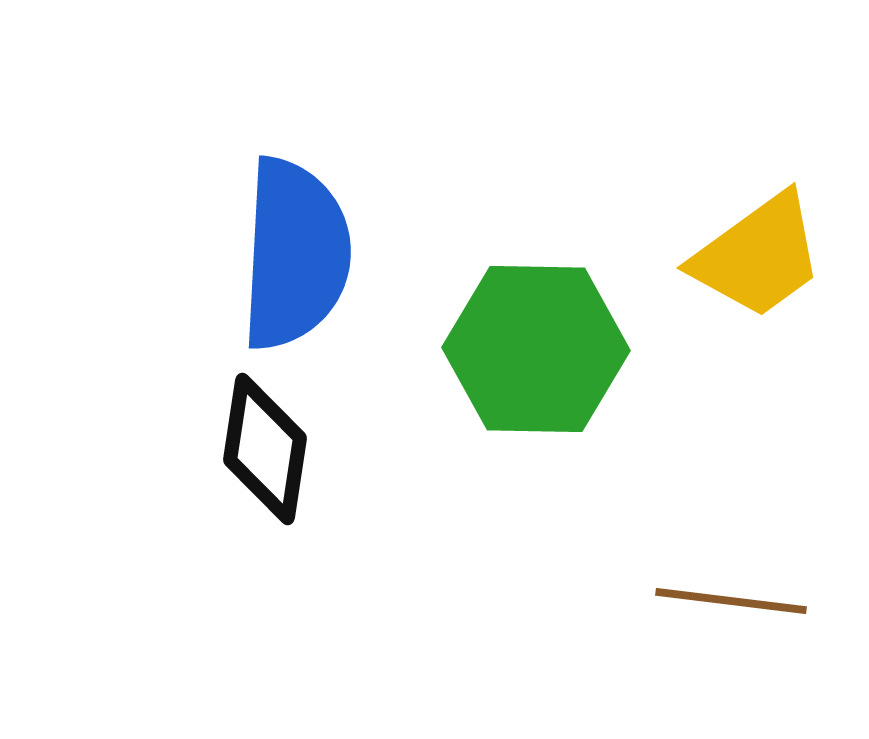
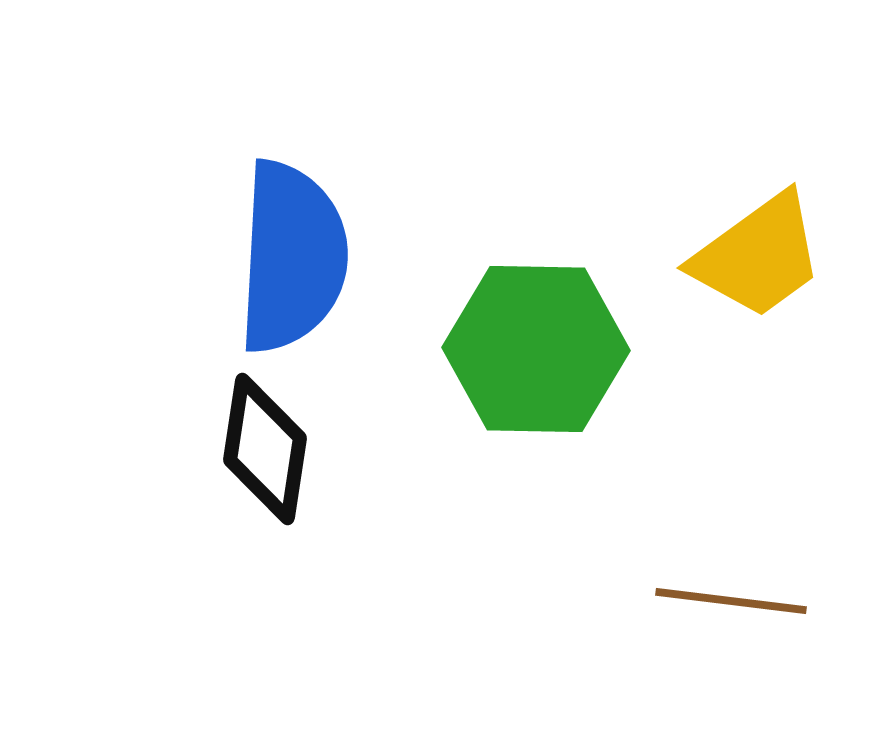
blue semicircle: moved 3 px left, 3 px down
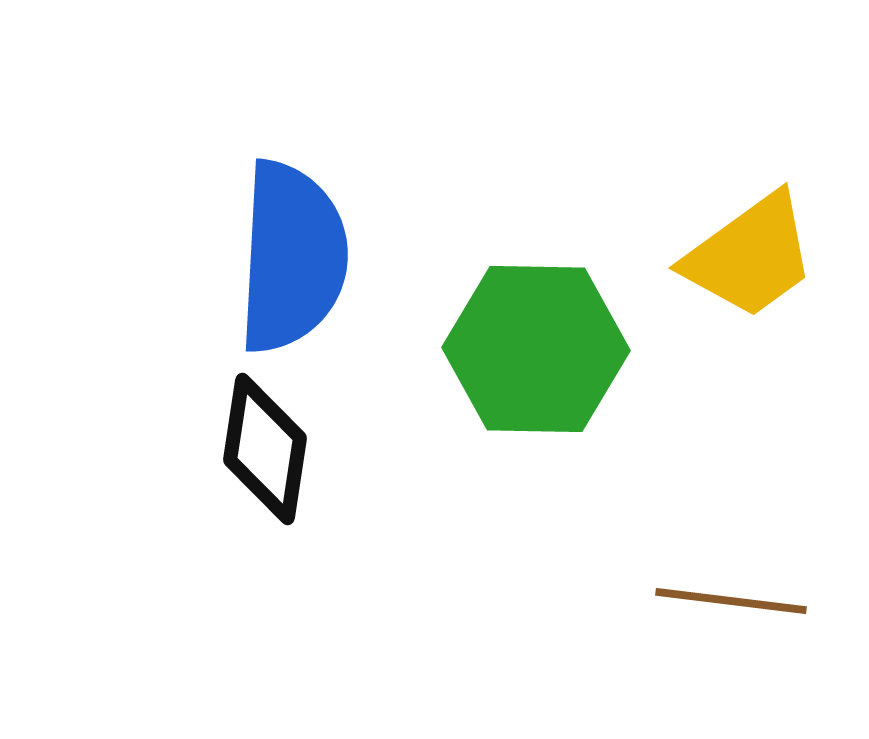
yellow trapezoid: moved 8 px left
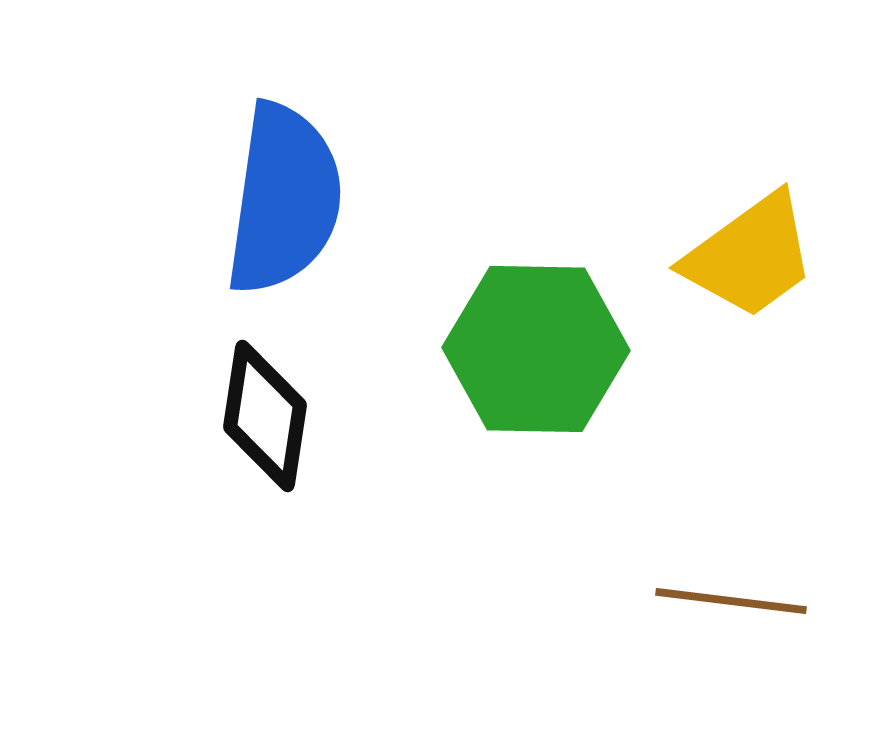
blue semicircle: moved 8 px left, 58 px up; rotated 5 degrees clockwise
black diamond: moved 33 px up
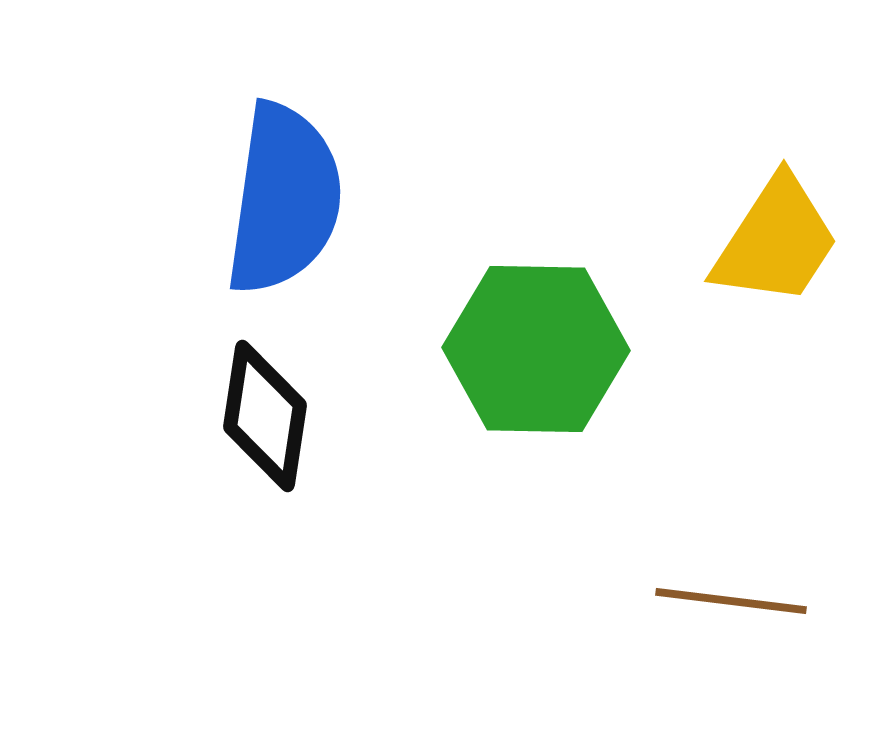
yellow trapezoid: moved 26 px right, 15 px up; rotated 21 degrees counterclockwise
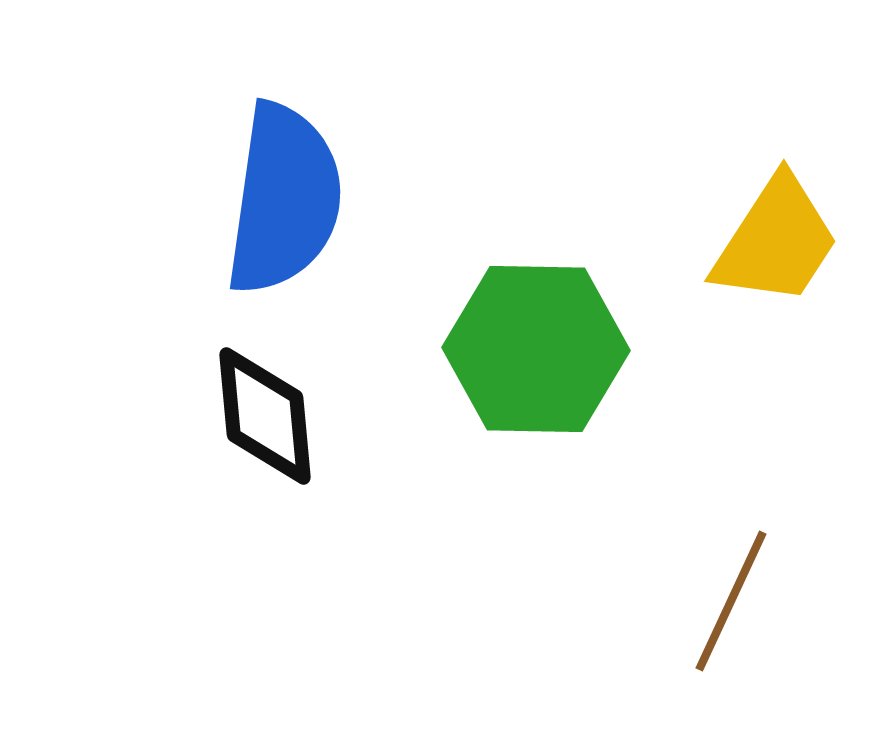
black diamond: rotated 14 degrees counterclockwise
brown line: rotated 72 degrees counterclockwise
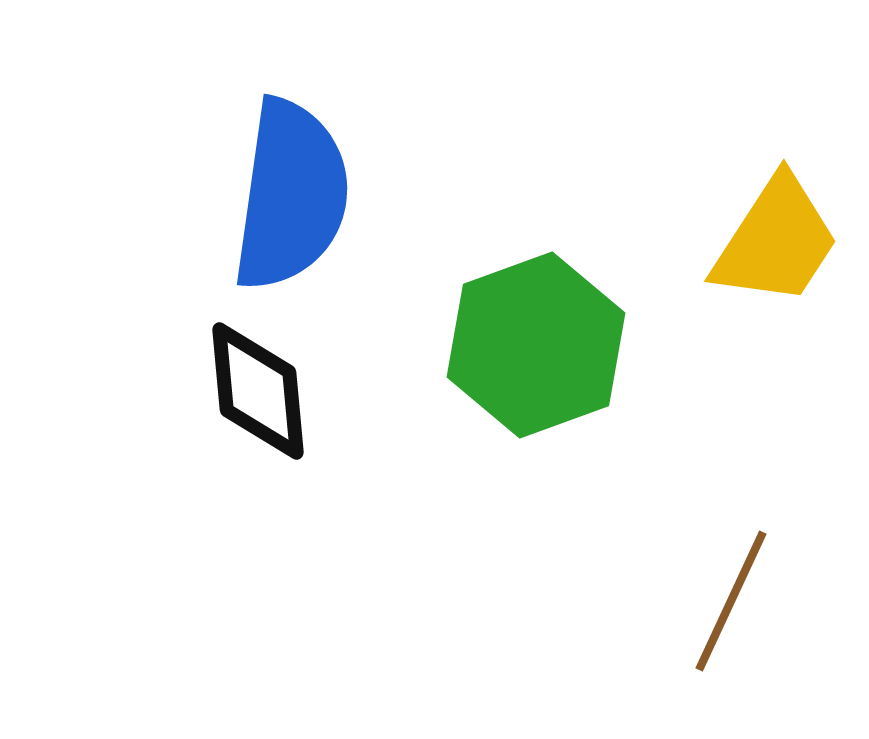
blue semicircle: moved 7 px right, 4 px up
green hexagon: moved 4 px up; rotated 21 degrees counterclockwise
black diamond: moved 7 px left, 25 px up
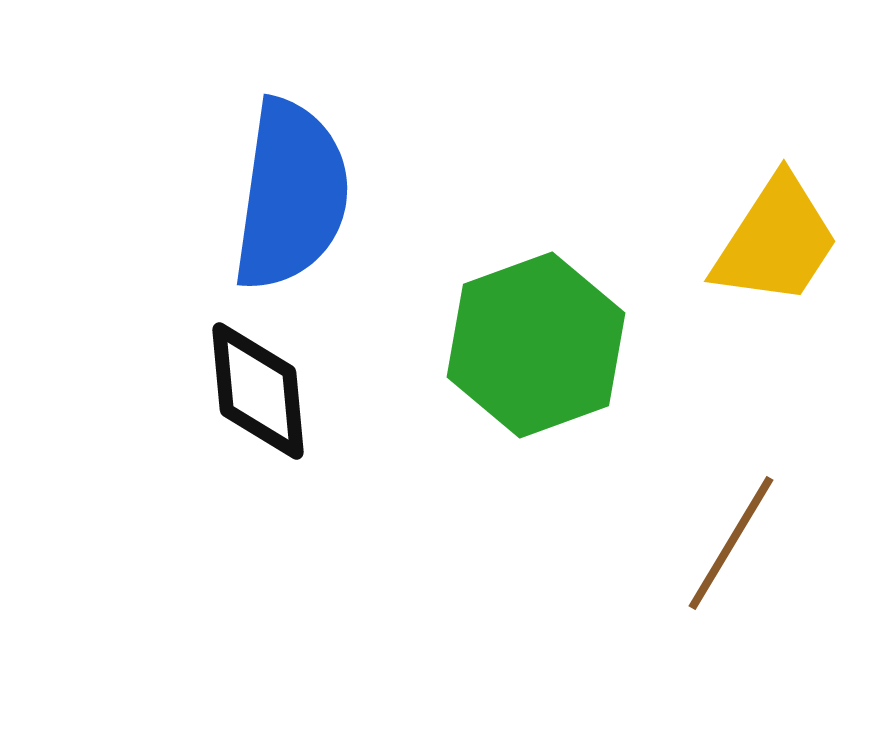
brown line: moved 58 px up; rotated 6 degrees clockwise
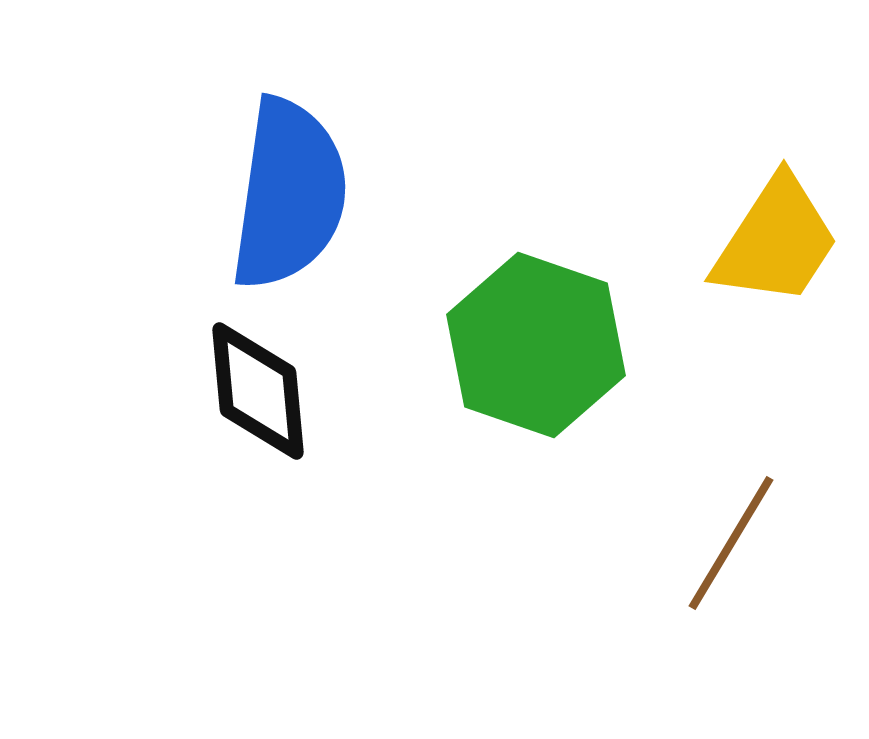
blue semicircle: moved 2 px left, 1 px up
green hexagon: rotated 21 degrees counterclockwise
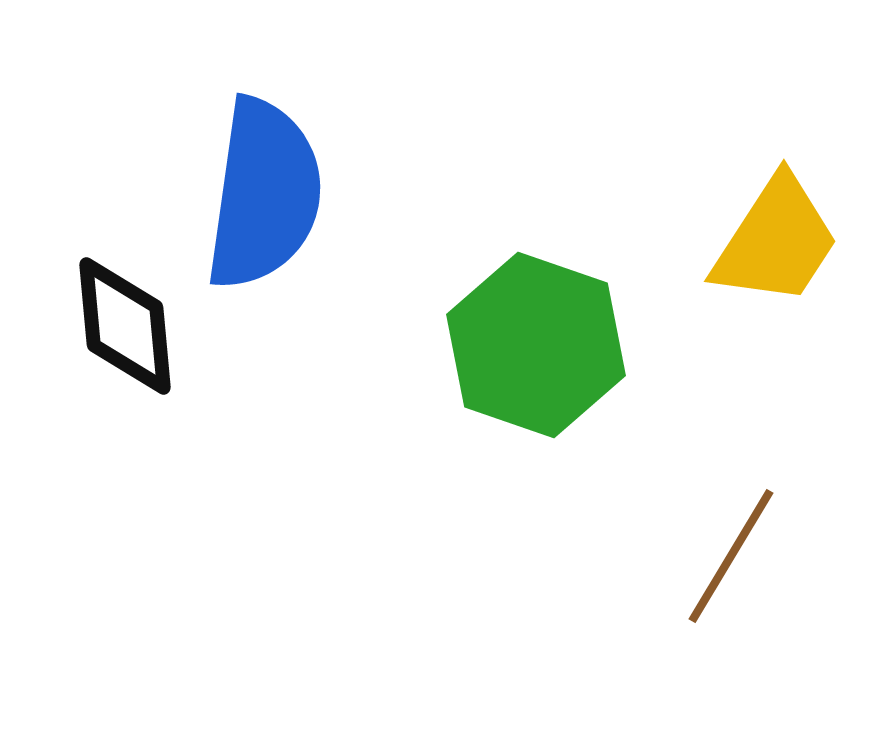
blue semicircle: moved 25 px left
black diamond: moved 133 px left, 65 px up
brown line: moved 13 px down
